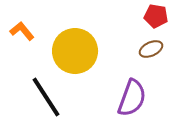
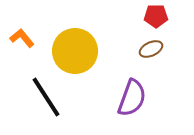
red pentagon: rotated 10 degrees counterclockwise
orange L-shape: moved 7 px down
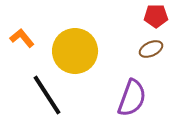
black line: moved 1 px right, 2 px up
